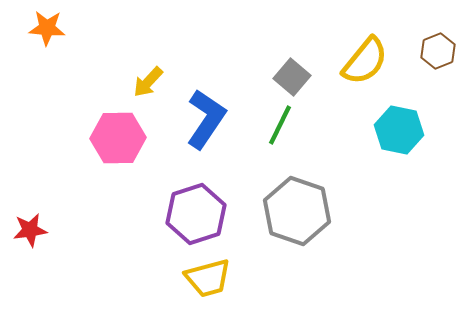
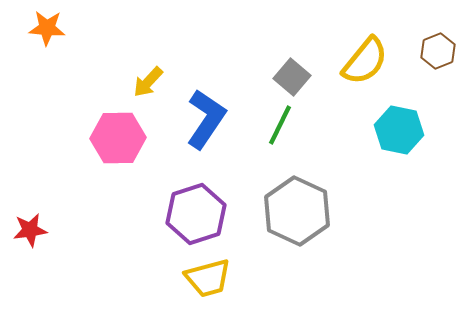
gray hexagon: rotated 6 degrees clockwise
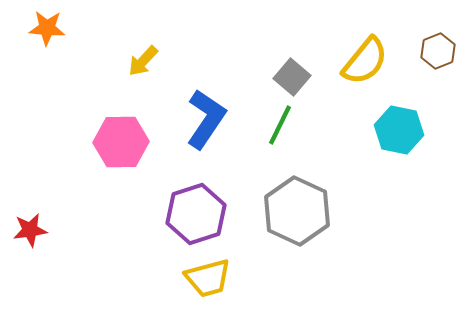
yellow arrow: moved 5 px left, 21 px up
pink hexagon: moved 3 px right, 4 px down
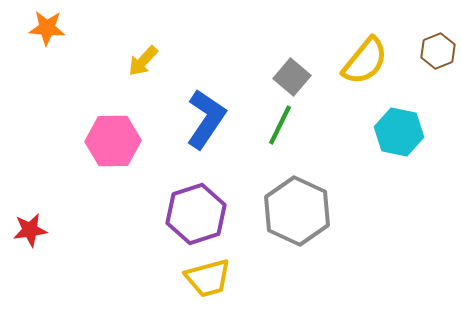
cyan hexagon: moved 2 px down
pink hexagon: moved 8 px left, 1 px up
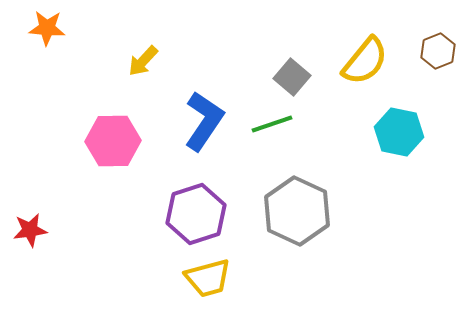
blue L-shape: moved 2 px left, 2 px down
green line: moved 8 px left, 1 px up; rotated 45 degrees clockwise
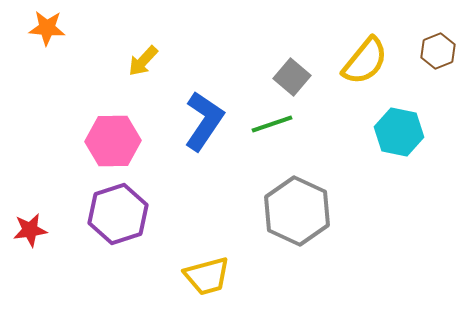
purple hexagon: moved 78 px left
yellow trapezoid: moved 1 px left, 2 px up
